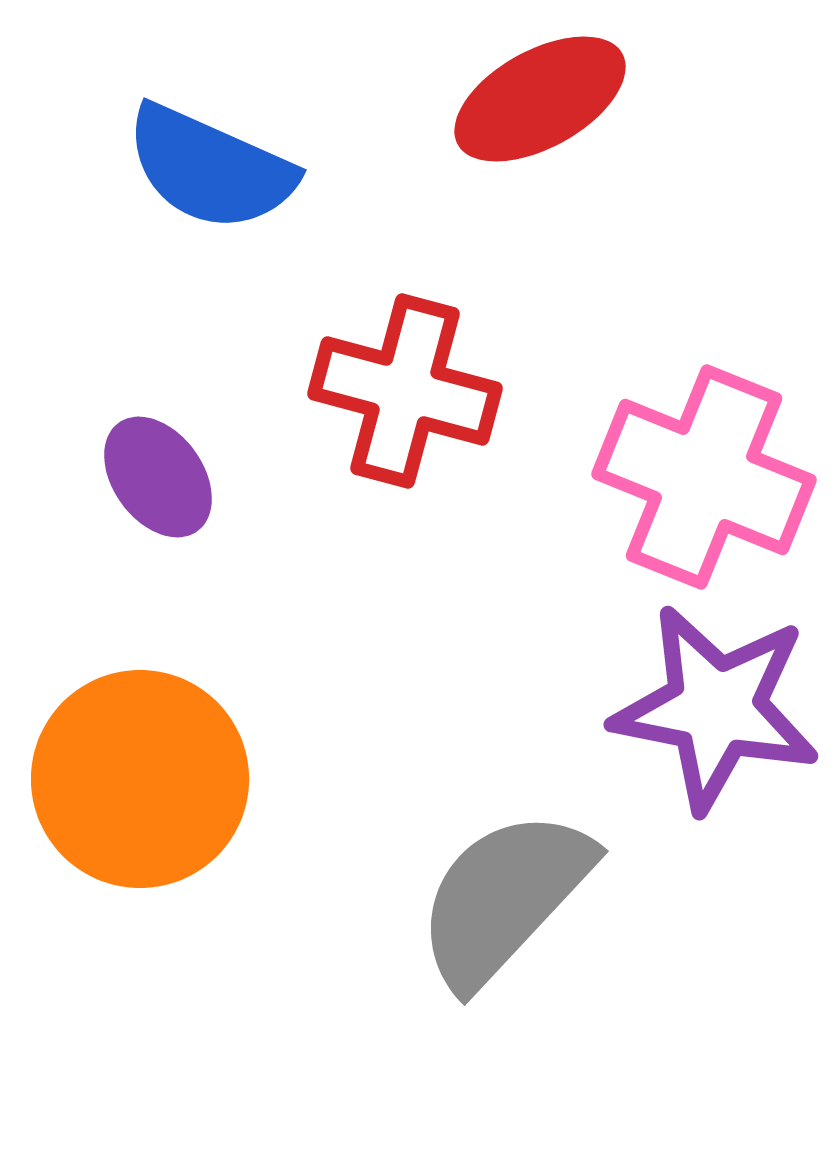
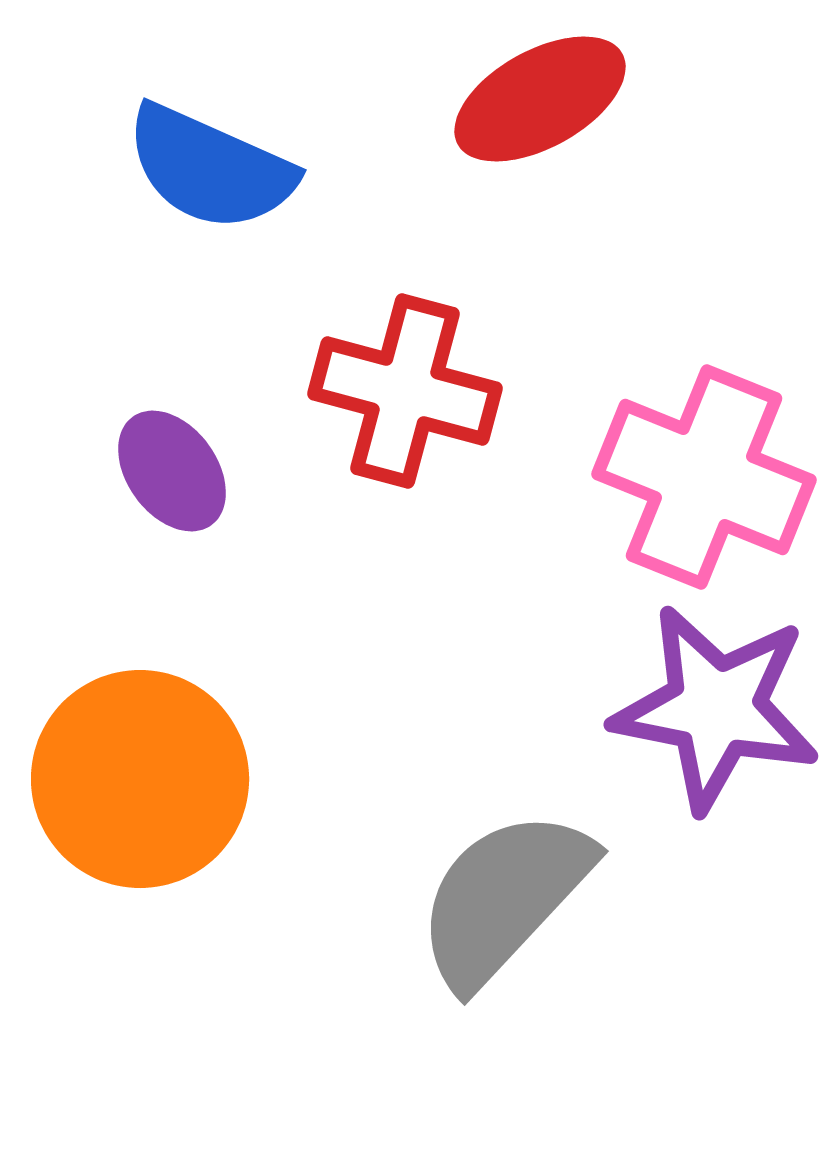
purple ellipse: moved 14 px right, 6 px up
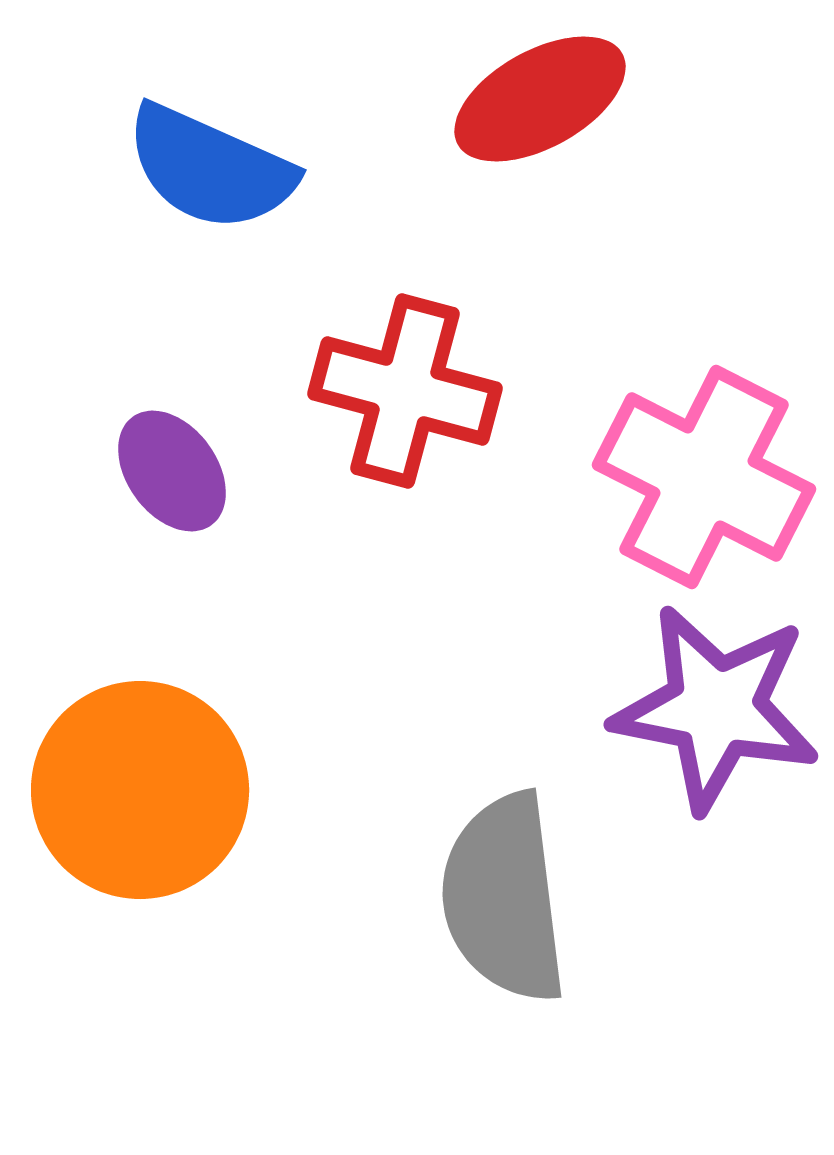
pink cross: rotated 5 degrees clockwise
orange circle: moved 11 px down
gray semicircle: rotated 50 degrees counterclockwise
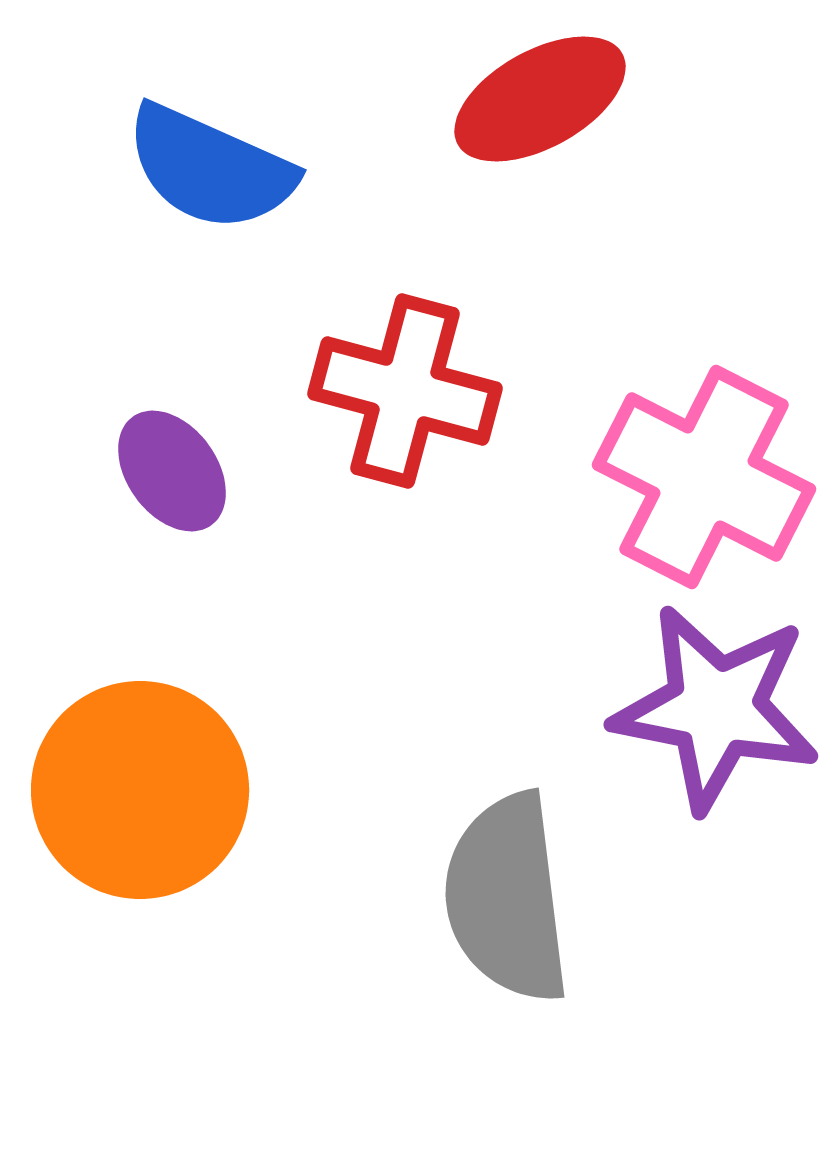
gray semicircle: moved 3 px right
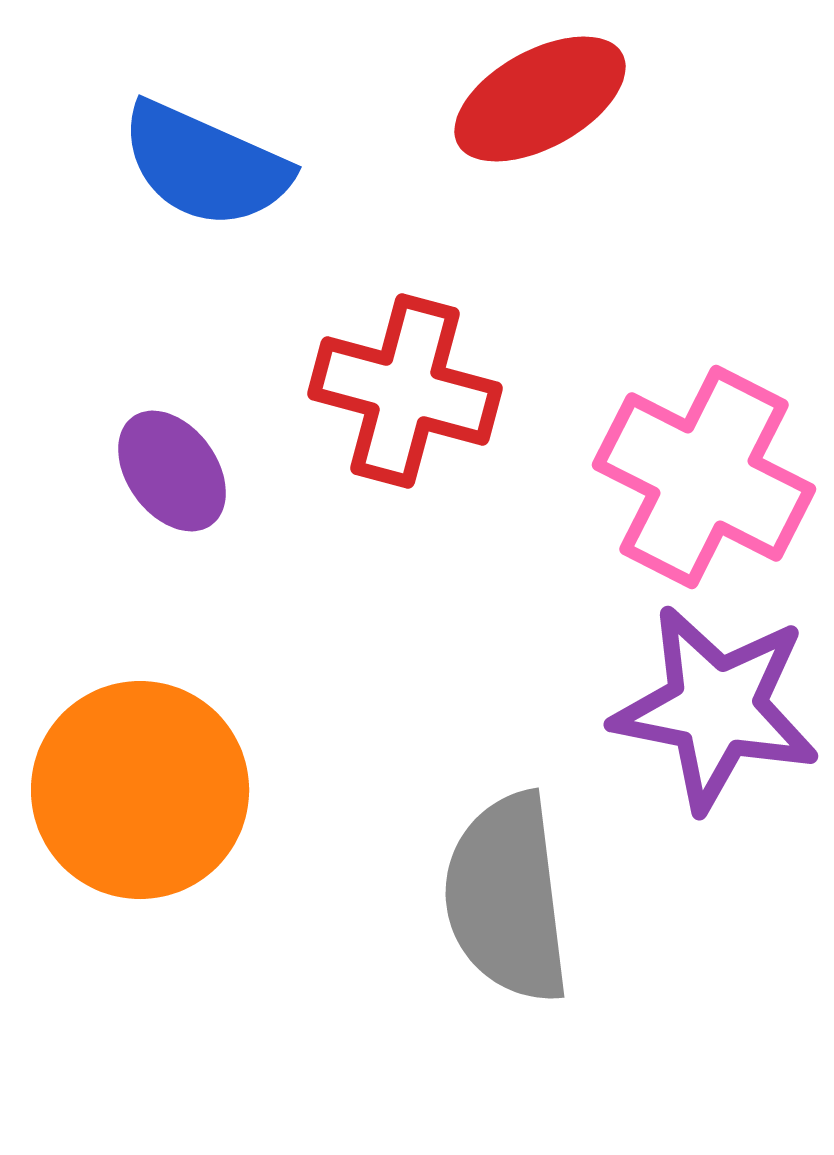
blue semicircle: moved 5 px left, 3 px up
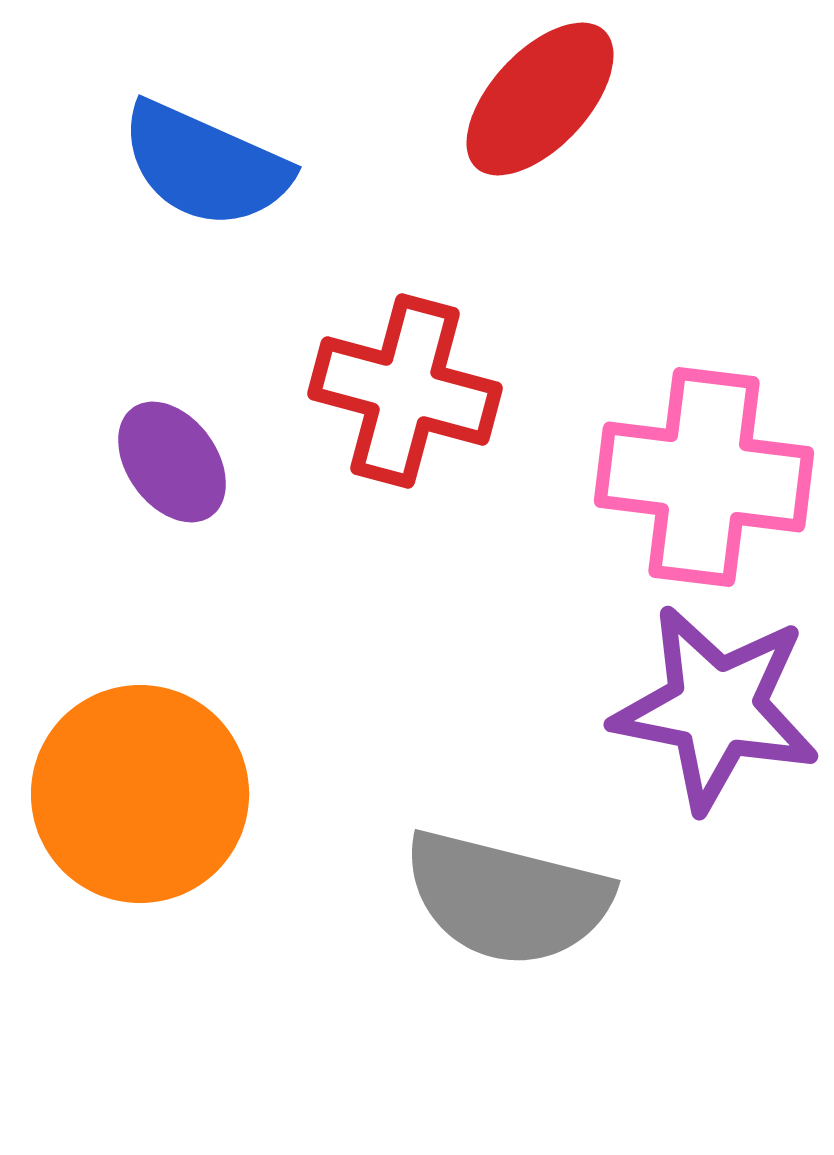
red ellipse: rotated 18 degrees counterclockwise
purple ellipse: moved 9 px up
pink cross: rotated 20 degrees counterclockwise
orange circle: moved 4 px down
gray semicircle: rotated 69 degrees counterclockwise
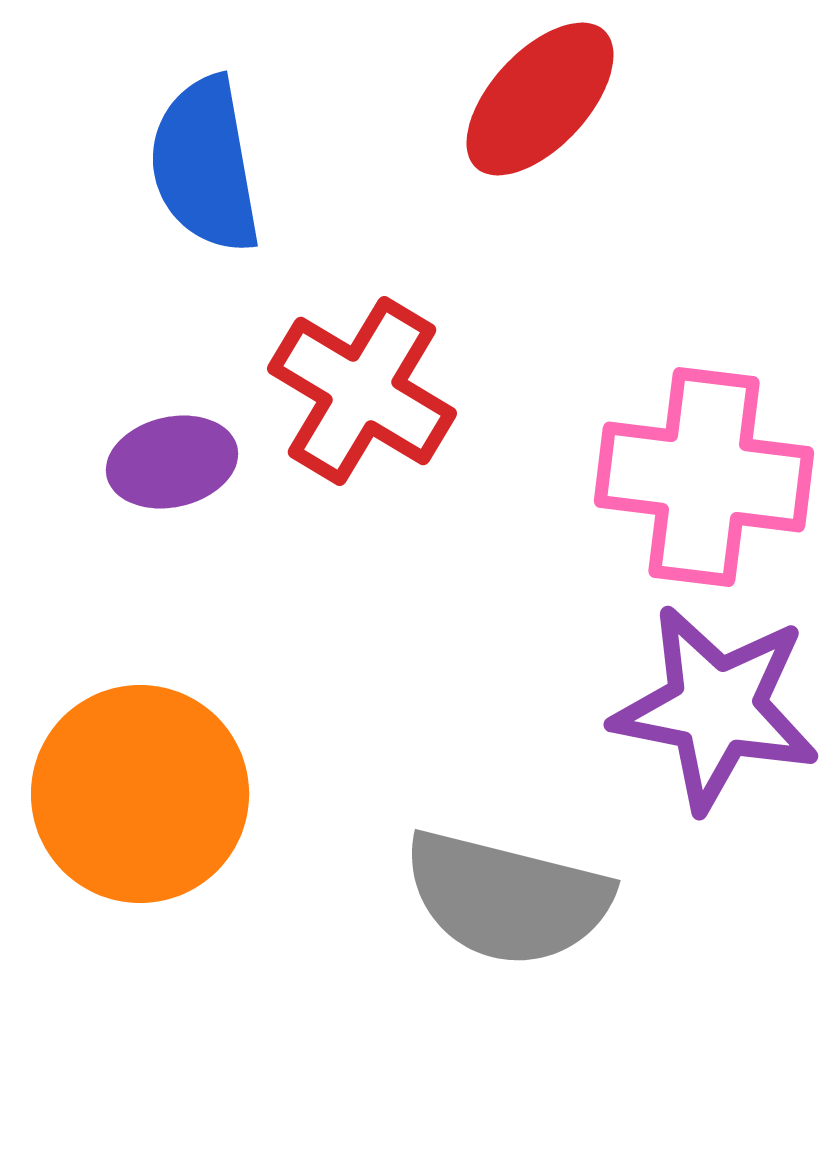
blue semicircle: rotated 56 degrees clockwise
red cross: moved 43 px left; rotated 16 degrees clockwise
purple ellipse: rotated 67 degrees counterclockwise
